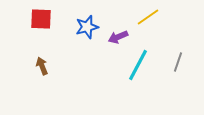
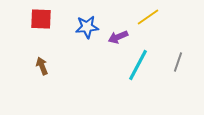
blue star: rotated 10 degrees clockwise
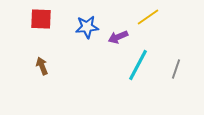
gray line: moved 2 px left, 7 px down
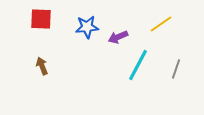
yellow line: moved 13 px right, 7 px down
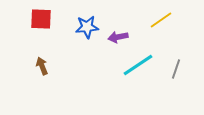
yellow line: moved 4 px up
purple arrow: rotated 12 degrees clockwise
cyan line: rotated 28 degrees clockwise
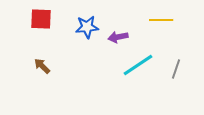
yellow line: rotated 35 degrees clockwise
brown arrow: rotated 24 degrees counterclockwise
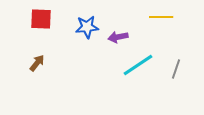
yellow line: moved 3 px up
brown arrow: moved 5 px left, 3 px up; rotated 84 degrees clockwise
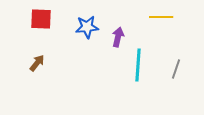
purple arrow: rotated 114 degrees clockwise
cyan line: rotated 52 degrees counterclockwise
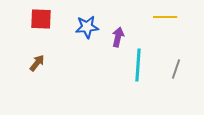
yellow line: moved 4 px right
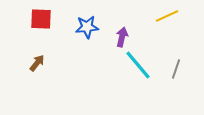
yellow line: moved 2 px right, 1 px up; rotated 25 degrees counterclockwise
purple arrow: moved 4 px right
cyan line: rotated 44 degrees counterclockwise
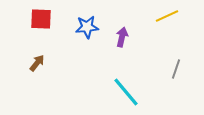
cyan line: moved 12 px left, 27 px down
